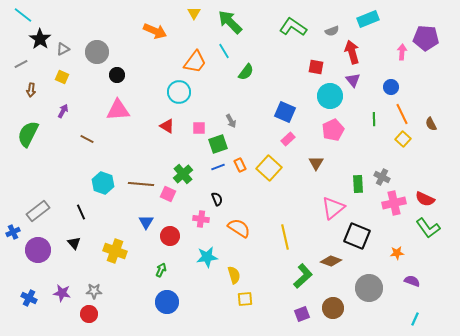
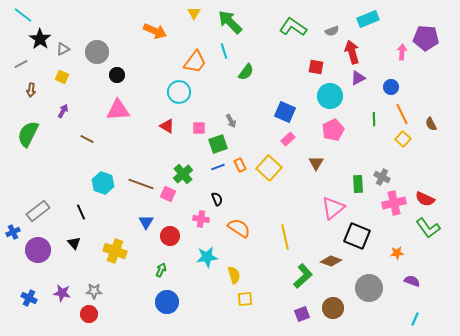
cyan line at (224, 51): rotated 14 degrees clockwise
purple triangle at (353, 80): moved 5 px right, 2 px up; rotated 42 degrees clockwise
brown line at (141, 184): rotated 15 degrees clockwise
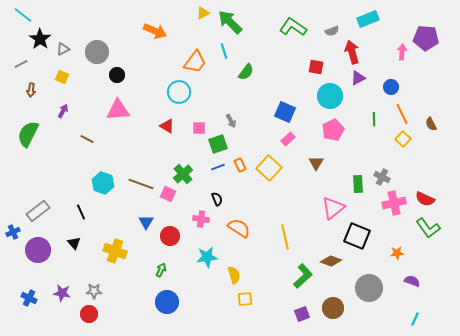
yellow triangle at (194, 13): moved 9 px right; rotated 32 degrees clockwise
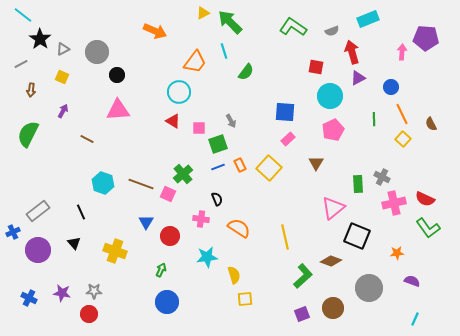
blue square at (285, 112): rotated 20 degrees counterclockwise
red triangle at (167, 126): moved 6 px right, 5 px up
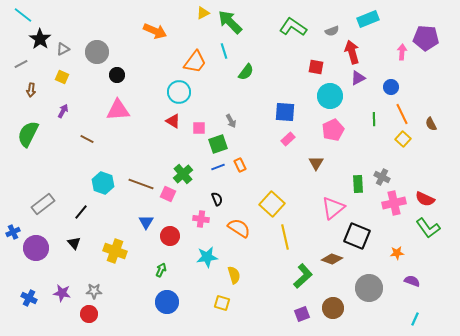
yellow square at (269, 168): moved 3 px right, 36 px down
gray rectangle at (38, 211): moved 5 px right, 7 px up
black line at (81, 212): rotated 63 degrees clockwise
purple circle at (38, 250): moved 2 px left, 2 px up
brown diamond at (331, 261): moved 1 px right, 2 px up
yellow square at (245, 299): moved 23 px left, 4 px down; rotated 21 degrees clockwise
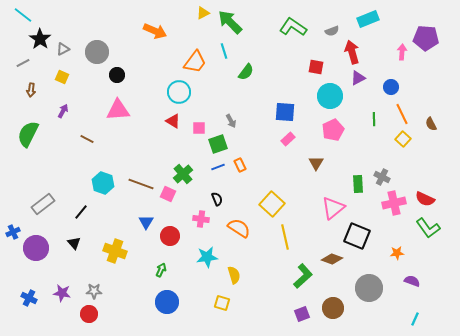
gray line at (21, 64): moved 2 px right, 1 px up
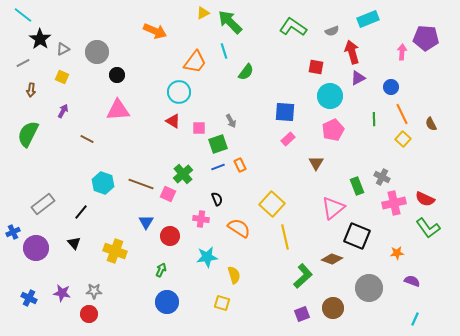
green rectangle at (358, 184): moved 1 px left, 2 px down; rotated 18 degrees counterclockwise
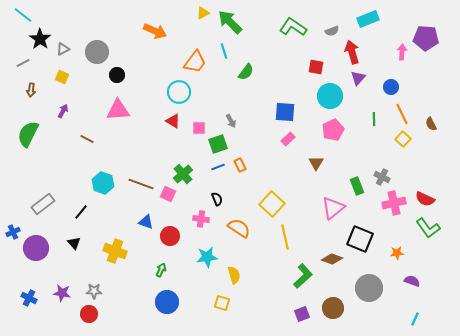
purple triangle at (358, 78): rotated 21 degrees counterclockwise
blue triangle at (146, 222): rotated 42 degrees counterclockwise
black square at (357, 236): moved 3 px right, 3 px down
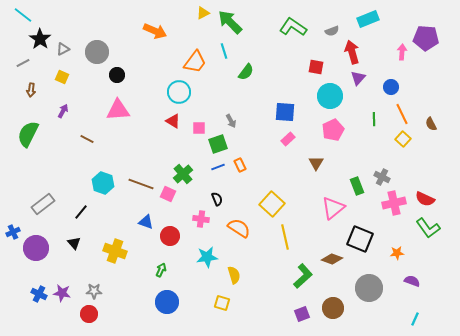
blue cross at (29, 298): moved 10 px right, 4 px up
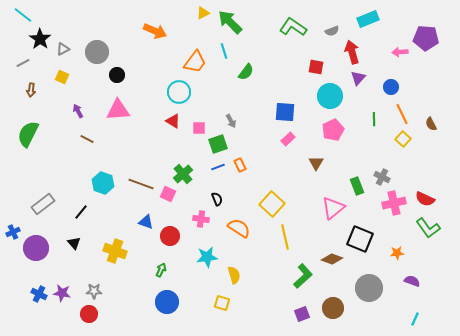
pink arrow at (402, 52): moved 2 px left; rotated 98 degrees counterclockwise
purple arrow at (63, 111): moved 15 px right; rotated 56 degrees counterclockwise
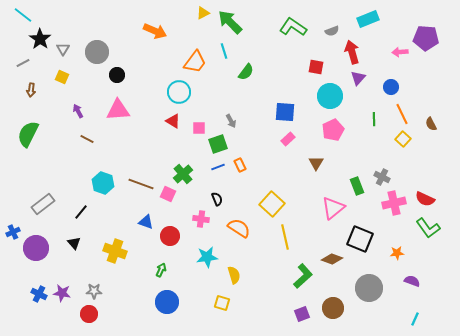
gray triangle at (63, 49): rotated 32 degrees counterclockwise
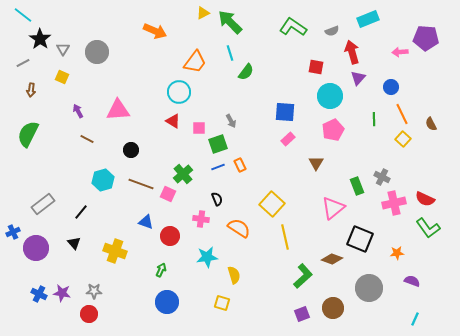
cyan line at (224, 51): moved 6 px right, 2 px down
black circle at (117, 75): moved 14 px right, 75 px down
cyan hexagon at (103, 183): moved 3 px up; rotated 25 degrees clockwise
